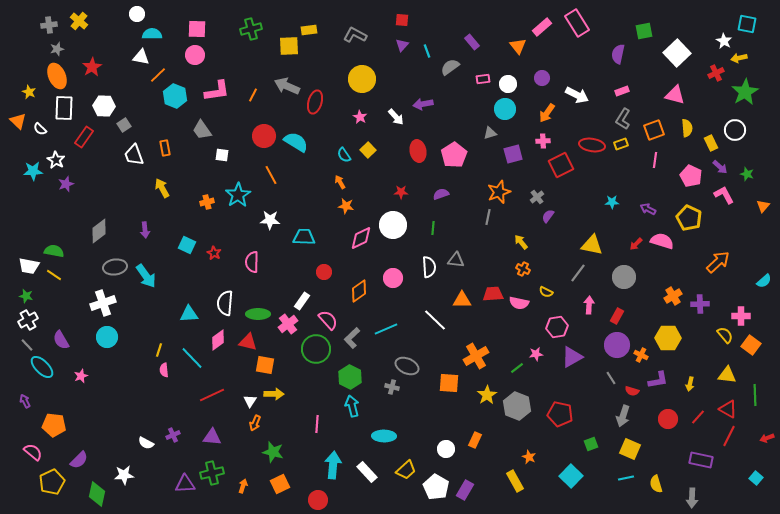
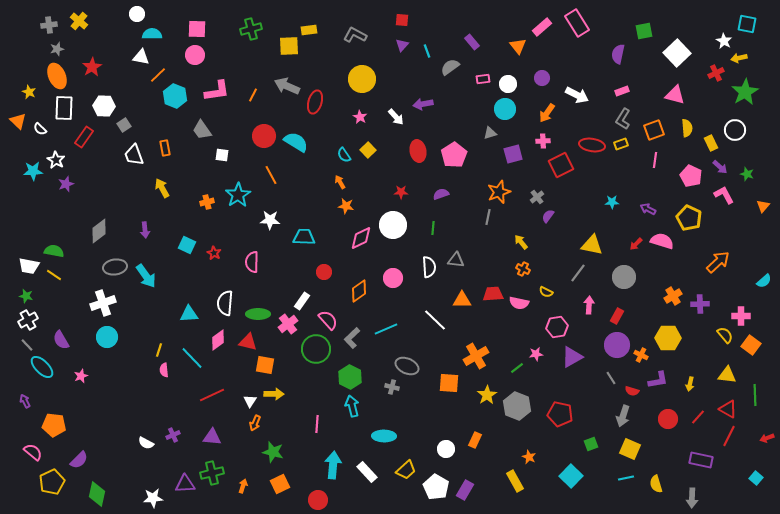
white star at (124, 475): moved 29 px right, 23 px down
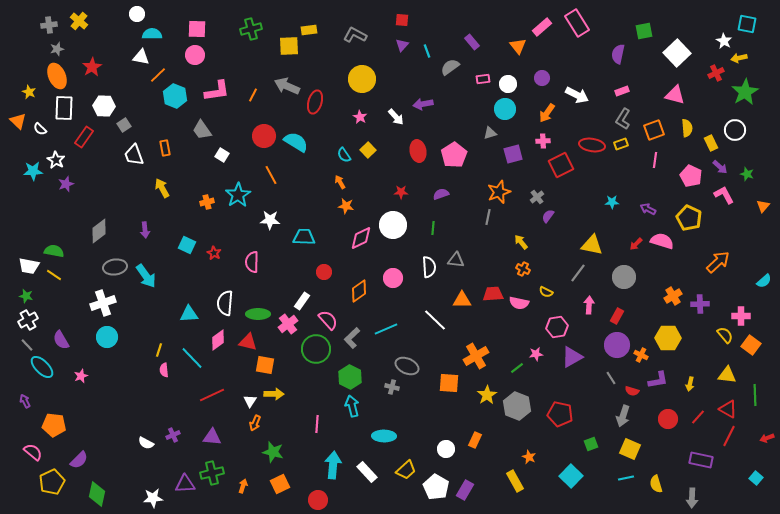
white square at (222, 155): rotated 24 degrees clockwise
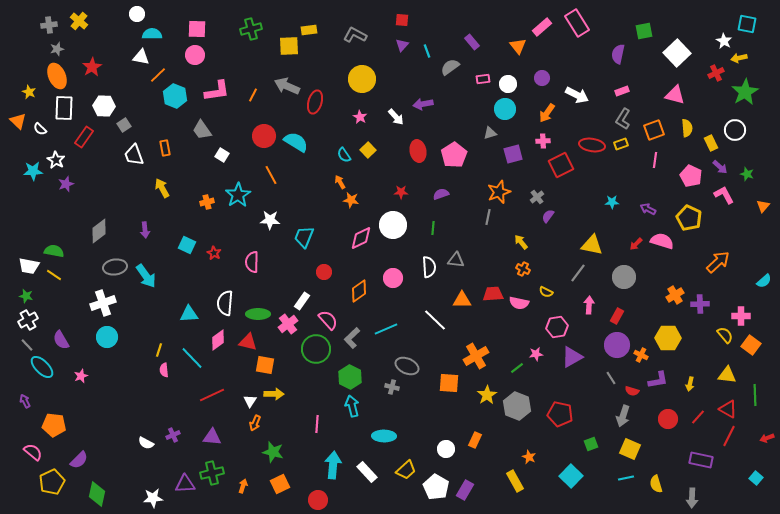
orange star at (346, 206): moved 5 px right, 6 px up
cyan trapezoid at (304, 237): rotated 70 degrees counterclockwise
orange cross at (673, 296): moved 2 px right, 1 px up
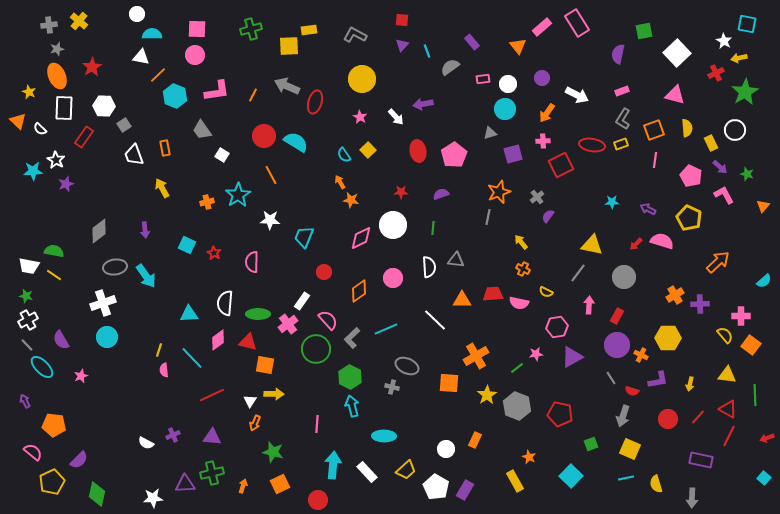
cyan square at (756, 478): moved 8 px right
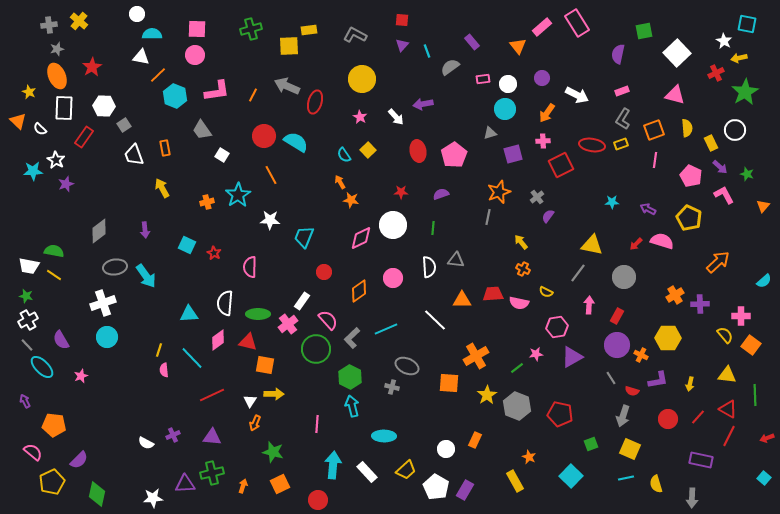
pink semicircle at (252, 262): moved 2 px left, 5 px down
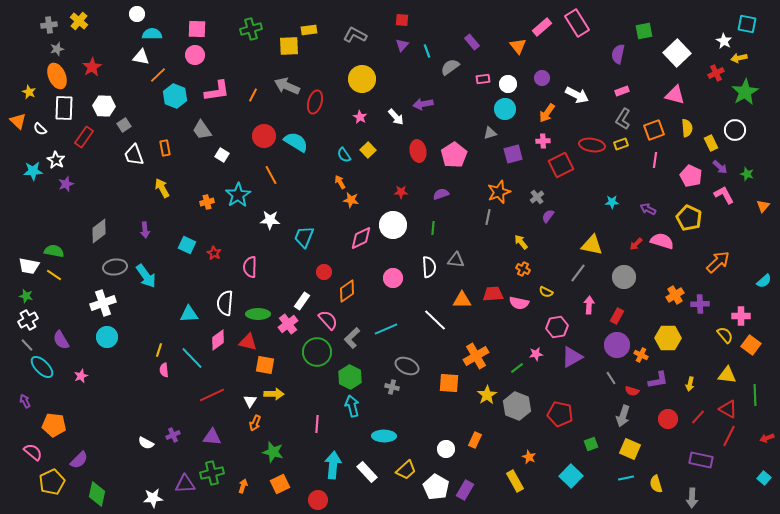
orange diamond at (359, 291): moved 12 px left
green circle at (316, 349): moved 1 px right, 3 px down
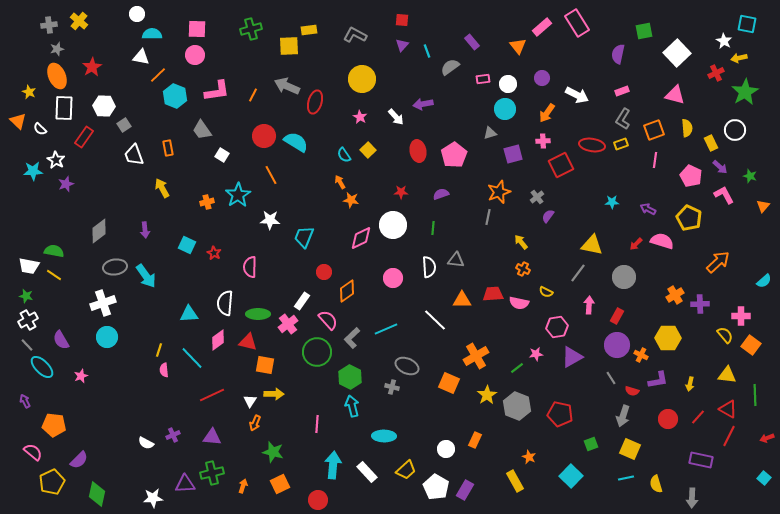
orange rectangle at (165, 148): moved 3 px right
green star at (747, 174): moved 3 px right, 2 px down
orange square at (449, 383): rotated 20 degrees clockwise
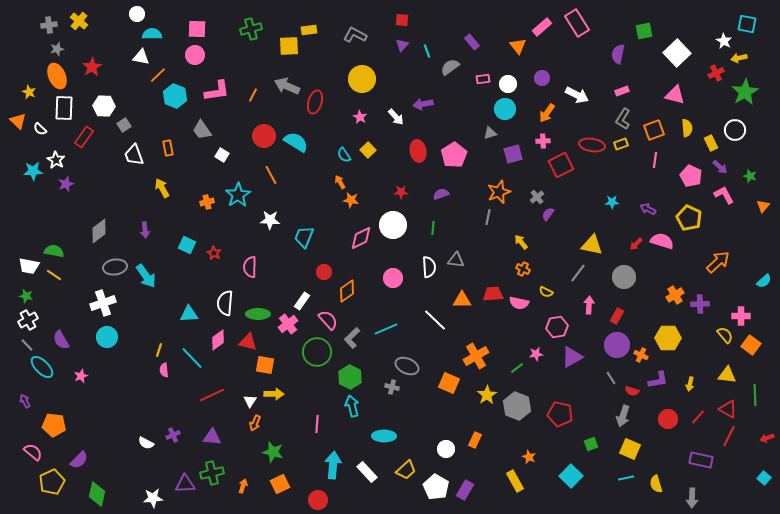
purple semicircle at (548, 216): moved 2 px up
